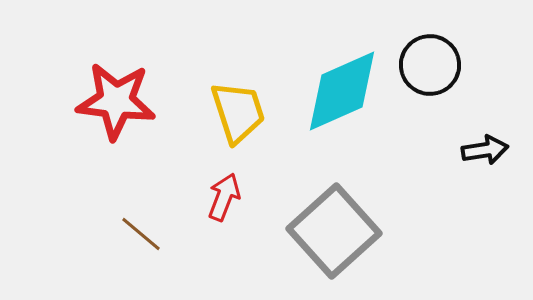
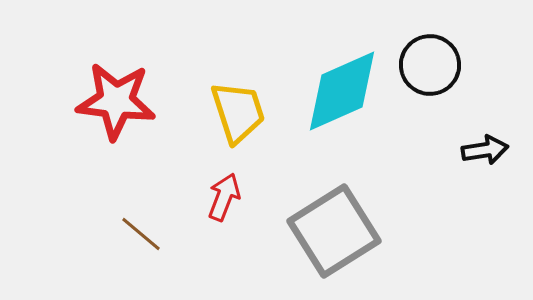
gray square: rotated 10 degrees clockwise
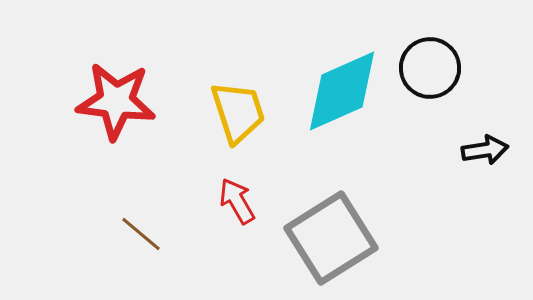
black circle: moved 3 px down
red arrow: moved 13 px right, 4 px down; rotated 51 degrees counterclockwise
gray square: moved 3 px left, 7 px down
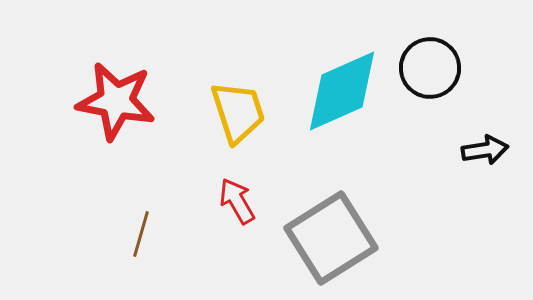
red star: rotated 4 degrees clockwise
brown line: rotated 66 degrees clockwise
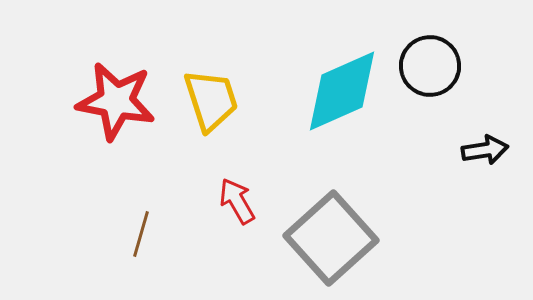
black circle: moved 2 px up
yellow trapezoid: moved 27 px left, 12 px up
gray square: rotated 10 degrees counterclockwise
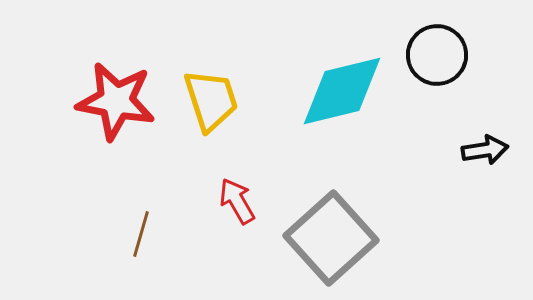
black circle: moved 7 px right, 11 px up
cyan diamond: rotated 10 degrees clockwise
